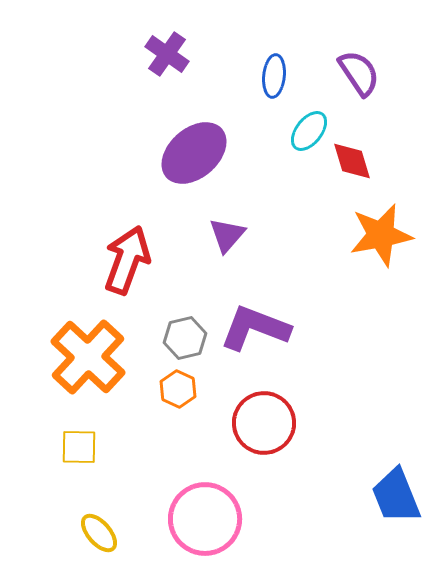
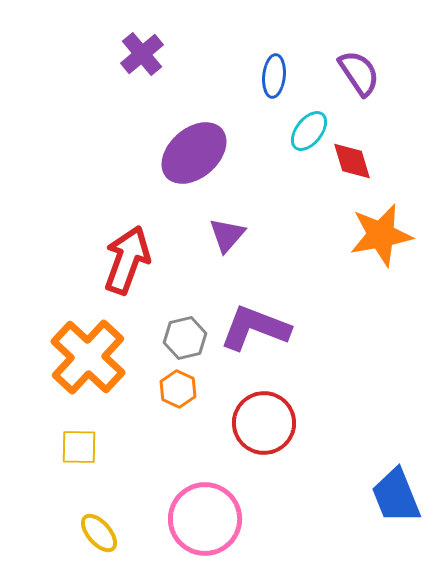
purple cross: moved 25 px left; rotated 15 degrees clockwise
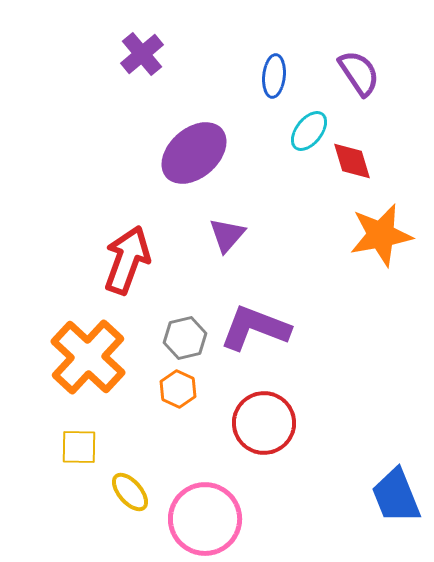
yellow ellipse: moved 31 px right, 41 px up
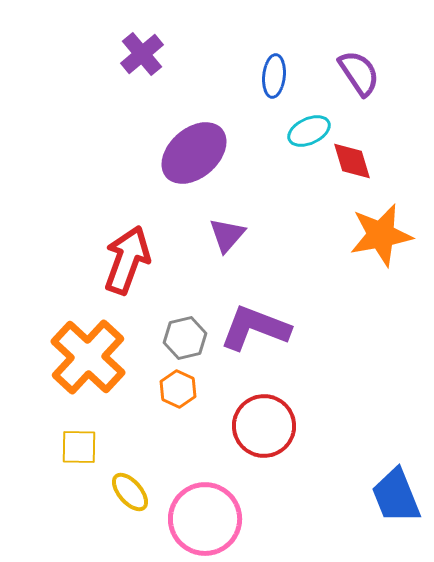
cyan ellipse: rotated 27 degrees clockwise
red circle: moved 3 px down
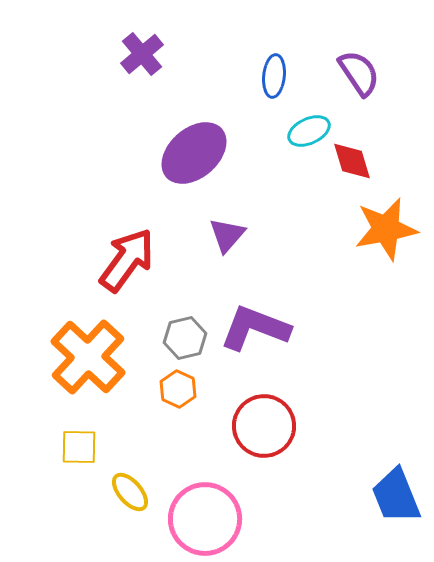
orange star: moved 5 px right, 6 px up
red arrow: rotated 16 degrees clockwise
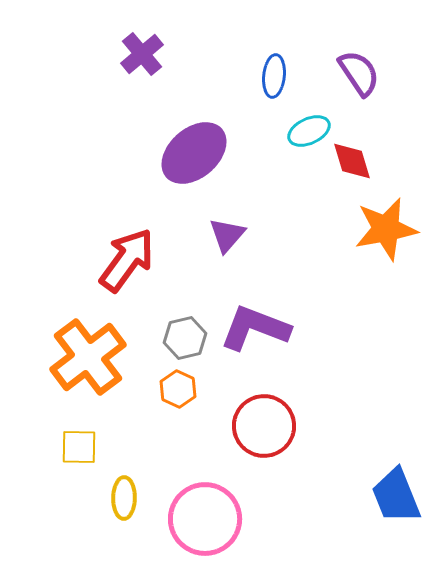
orange cross: rotated 10 degrees clockwise
yellow ellipse: moved 6 px left, 6 px down; rotated 42 degrees clockwise
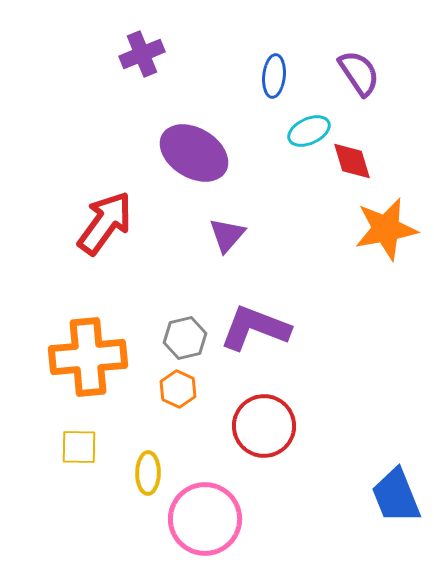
purple cross: rotated 18 degrees clockwise
purple ellipse: rotated 72 degrees clockwise
red arrow: moved 22 px left, 37 px up
orange cross: rotated 32 degrees clockwise
yellow ellipse: moved 24 px right, 25 px up
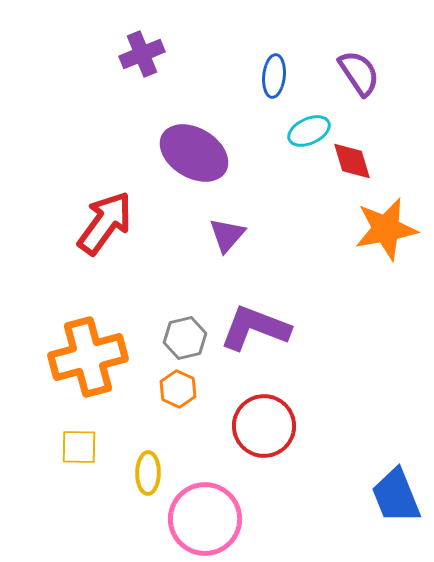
orange cross: rotated 10 degrees counterclockwise
